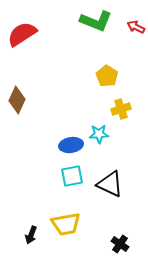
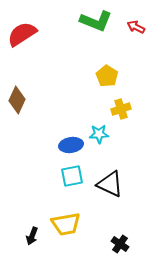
black arrow: moved 1 px right, 1 px down
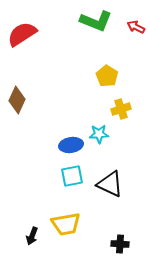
black cross: rotated 30 degrees counterclockwise
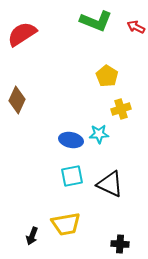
blue ellipse: moved 5 px up; rotated 20 degrees clockwise
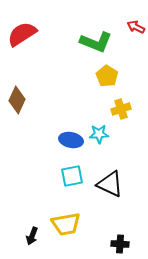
green L-shape: moved 21 px down
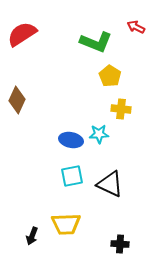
yellow pentagon: moved 3 px right
yellow cross: rotated 24 degrees clockwise
yellow trapezoid: rotated 8 degrees clockwise
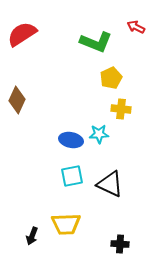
yellow pentagon: moved 1 px right, 2 px down; rotated 15 degrees clockwise
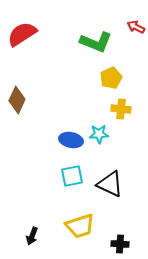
yellow trapezoid: moved 14 px right, 2 px down; rotated 16 degrees counterclockwise
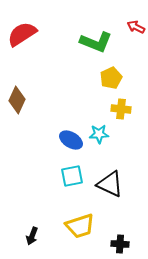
blue ellipse: rotated 20 degrees clockwise
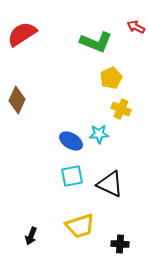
yellow cross: rotated 18 degrees clockwise
blue ellipse: moved 1 px down
black arrow: moved 1 px left
